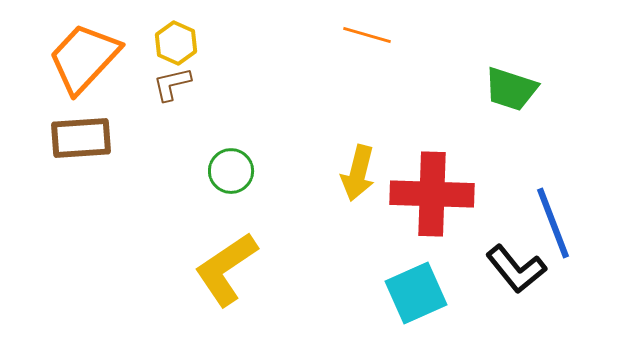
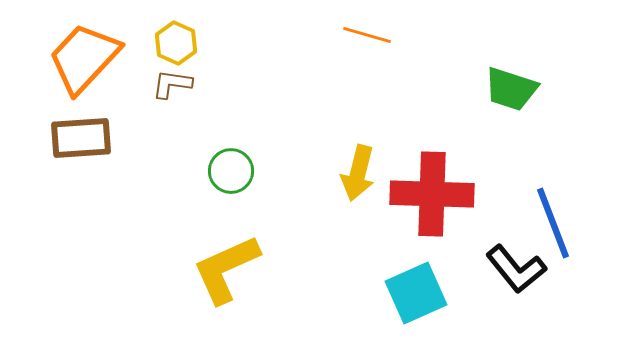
brown L-shape: rotated 21 degrees clockwise
yellow L-shape: rotated 10 degrees clockwise
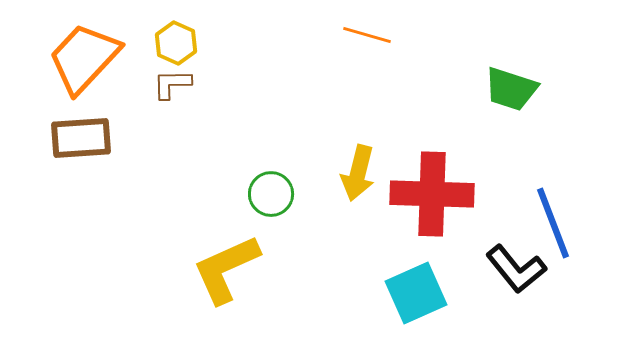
brown L-shape: rotated 9 degrees counterclockwise
green circle: moved 40 px right, 23 px down
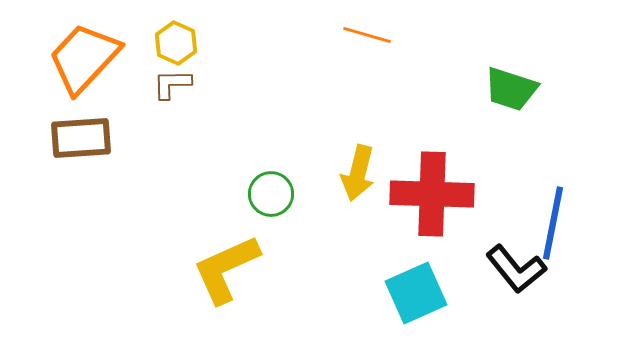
blue line: rotated 32 degrees clockwise
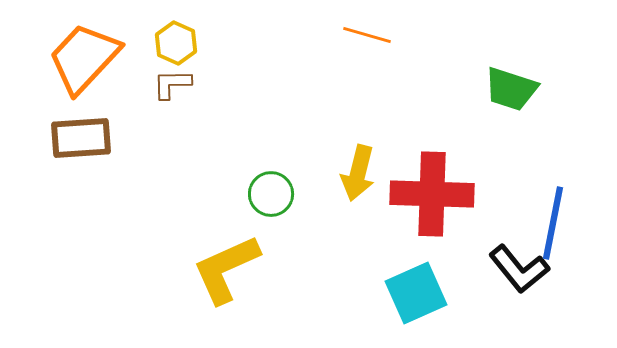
black L-shape: moved 3 px right
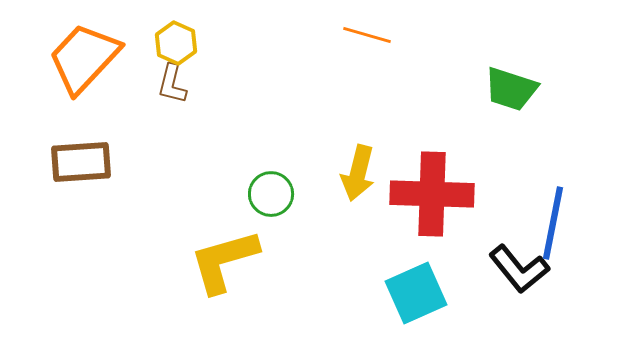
brown L-shape: rotated 75 degrees counterclockwise
brown rectangle: moved 24 px down
yellow L-shape: moved 2 px left, 8 px up; rotated 8 degrees clockwise
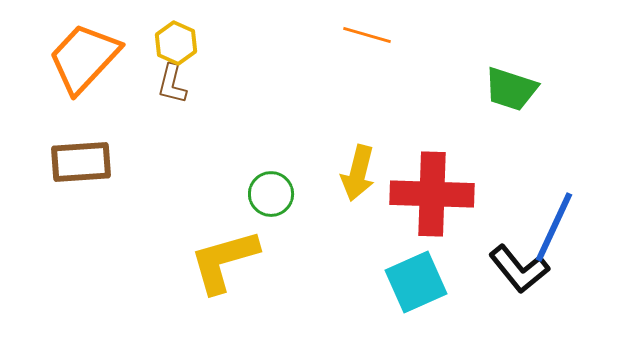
blue line: moved 1 px right, 4 px down; rotated 14 degrees clockwise
cyan square: moved 11 px up
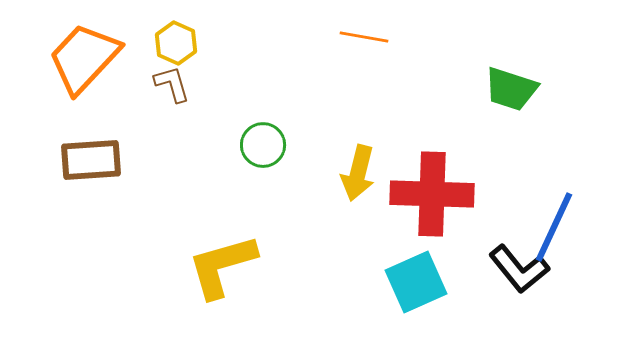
orange line: moved 3 px left, 2 px down; rotated 6 degrees counterclockwise
brown L-shape: rotated 150 degrees clockwise
brown rectangle: moved 10 px right, 2 px up
green circle: moved 8 px left, 49 px up
yellow L-shape: moved 2 px left, 5 px down
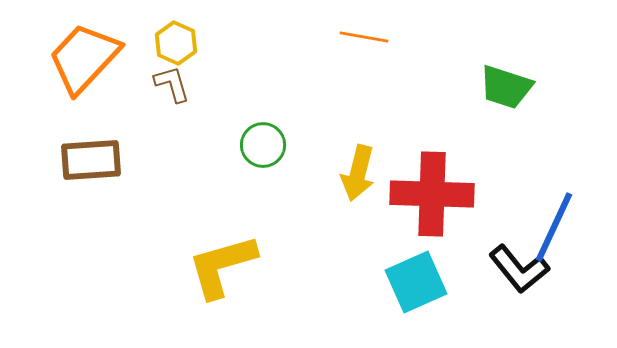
green trapezoid: moved 5 px left, 2 px up
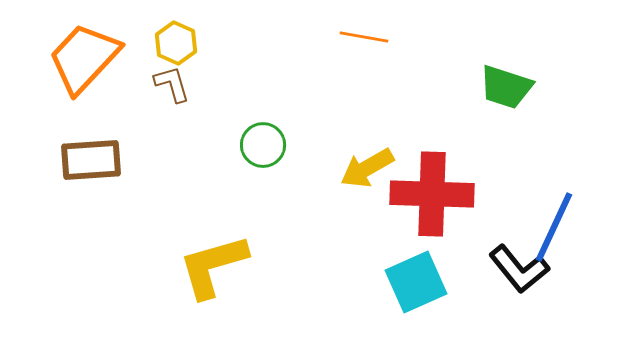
yellow arrow: moved 9 px right, 5 px up; rotated 46 degrees clockwise
yellow L-shape: moved 9 px left
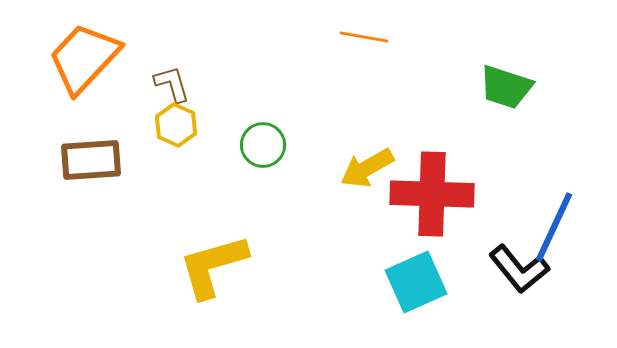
yellow hexagon: moved 82 px down
